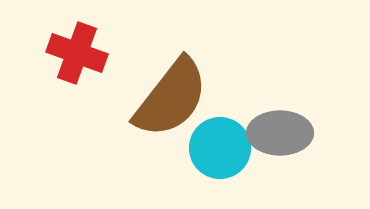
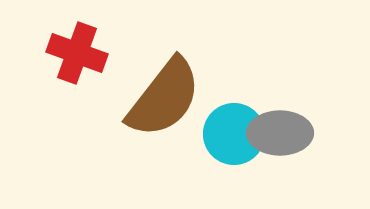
brown semicircle: moved 7 px left
cyan circle: moved 14 px right, 14 px up
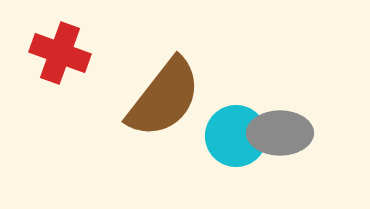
red cross: moved 17 px left
cyan circle: moved 2 px right, 2 px down
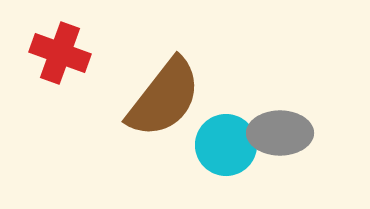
cyan circle: moved 10 px left, 9 px down
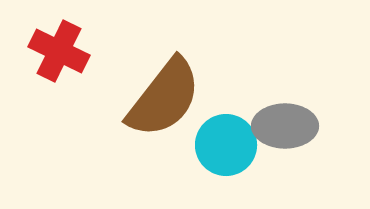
red cross: moved 1 px left, 2 px up; rotated 6 degrees clockwise
gray ellipse: moved 5 px right, 7 px up
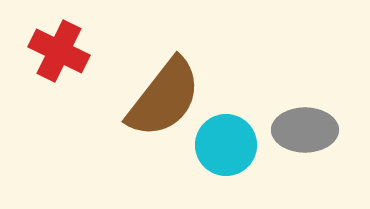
gray ellipse: moved 20 px right, 4 px down
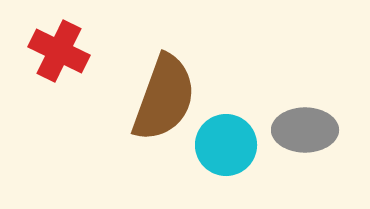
brown semicircle: rotated 18 degrees counterclockwise
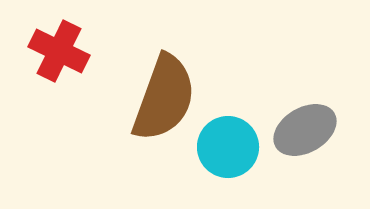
gray ellipse: rotated 30 degrees counterclockwise
cyan circle: moved 2 px right, 2 px down
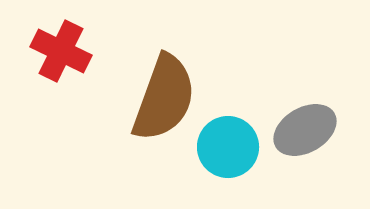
red cross: moved 2 px right
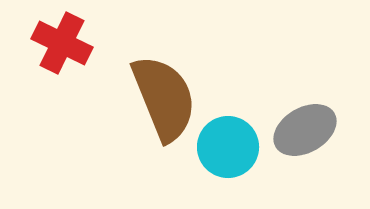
red cross: moved 1 px right, 8 px up
brown semicircle: rotated 42 degrees counterclockwise
